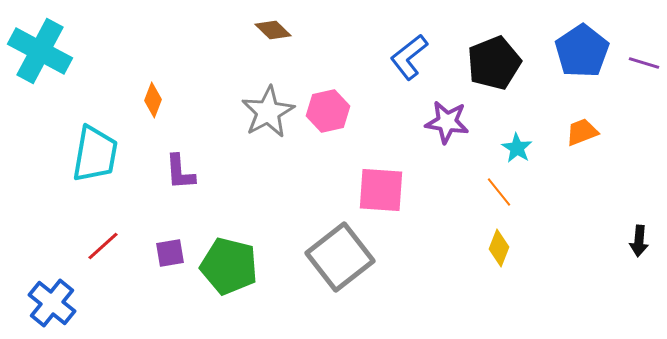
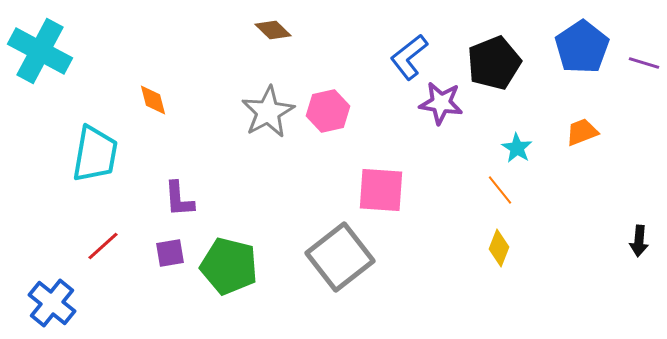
blue pentagon: moved 4 px up
orange diamond: rotated 36 degrees counterclockwise
purple star: moved 6 px left, 19 px up
purple L-shape: moved 1 px left, 27 px down
orange line: moved 1 px right, 2 px up
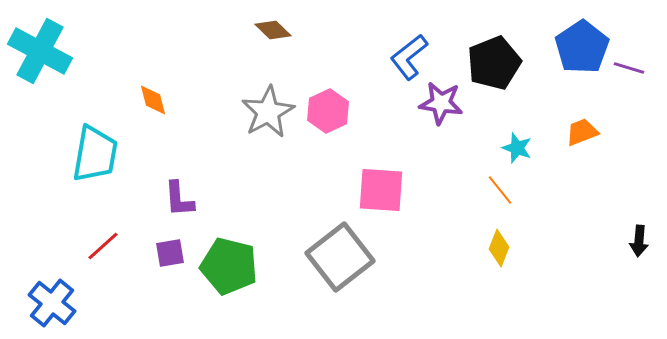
purple line: moved 15 px left, 5 px down
pink hexagon: rotated 12 degrees counterclockwise
cyan star: rotated 12 degrees counterclockwise
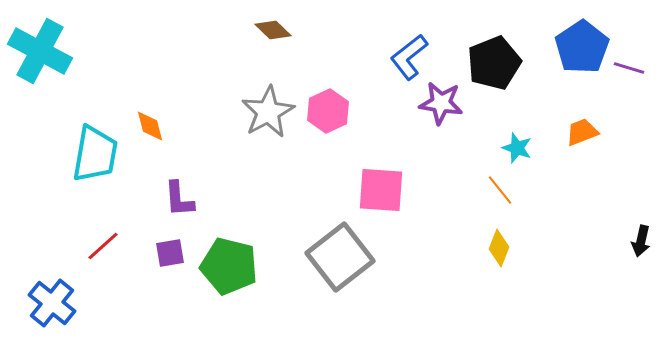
orange diamond: moved 3 px left, 26 px down
black arrow: moved 2 px right; rotated 8 degrees clockwise
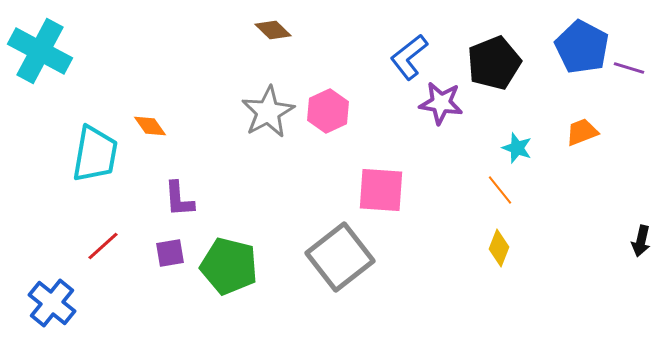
blue pentagon: rotated 10 degrees counterclockwise
orange diamond: rotated 20 degrees counterclockwise
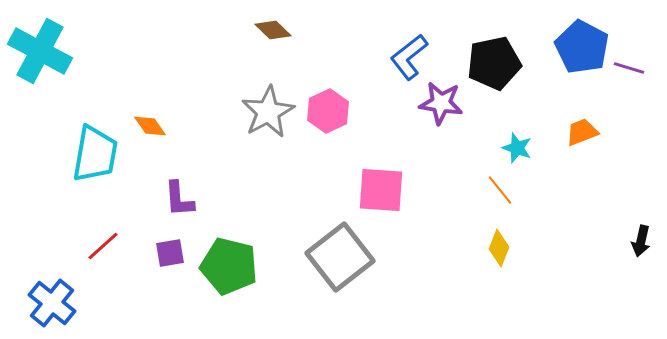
black pentagon: rotated 10 degrees clockwise
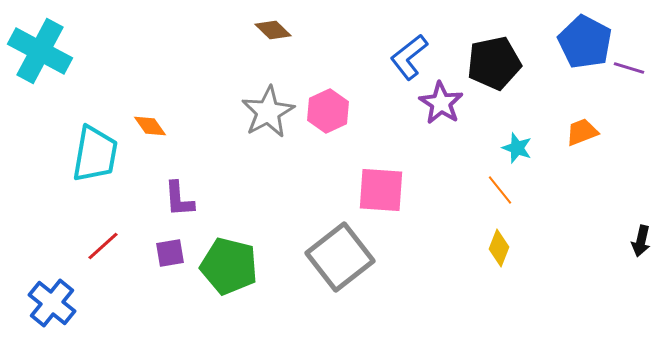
blue pentagon: moved 3 px right, 5 px up
purple star: rotated 24 degrees clockwise
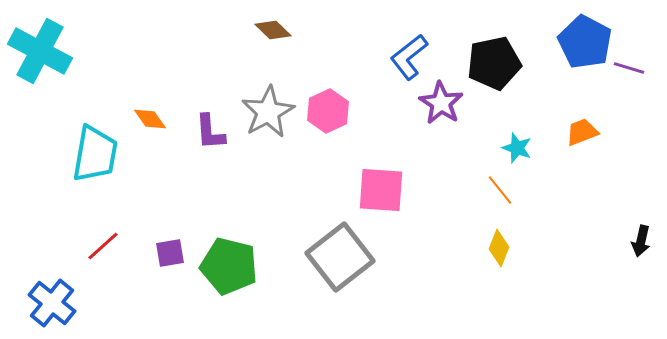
orange diamond: moved 7 px up
purple L-shape: moved 31 px right, 67 px up
